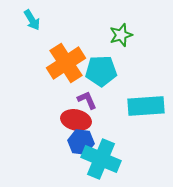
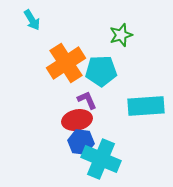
red ellipse: moved 1 px right; rotated 24 degrees counterclockwise
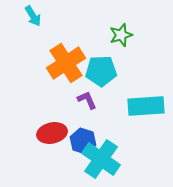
cyan arrow: moved 1 px right, 4 px up
red ellipse: moved 25 px left, 13 px down
blue hexagon: moved 2 px right, 1 px up; rotated 10 degrees clockwise
cyan cross: rotated 12 degrees clockwise
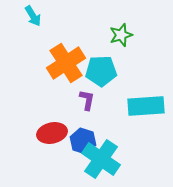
purple L-shape: rotated 35 degrees clockwise
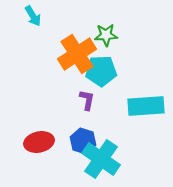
green star: moved 15 px left; rotated 15 degrees clockwise
orange cross: moved 11 px right, 9 px up
red ellipse: moved 13 px left, 9 px down
